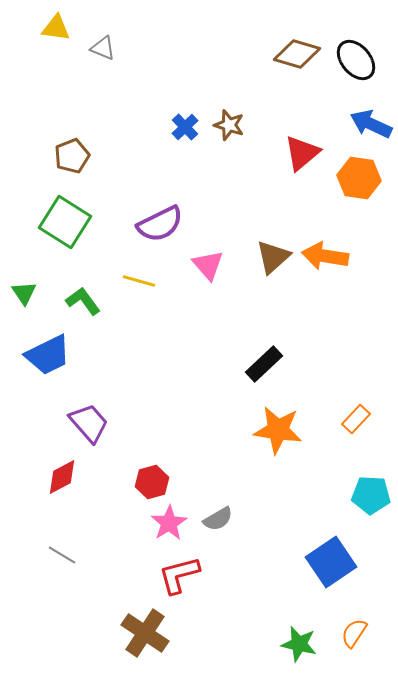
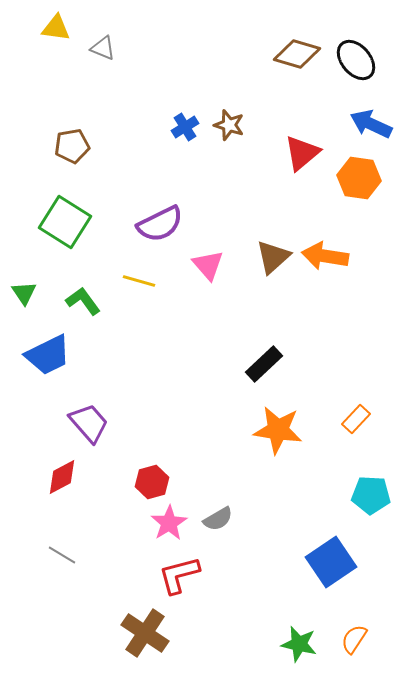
blue cross: rotated 12 degrees clockwise
brown pentagon: moved 10 px up; rotated 12 degrees clockwise
orange semicircle: moved 6 px down
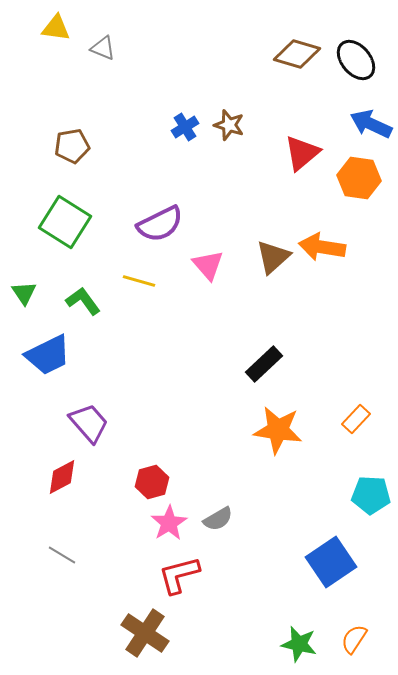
orange arrow: moved 3 px left, 9 px up
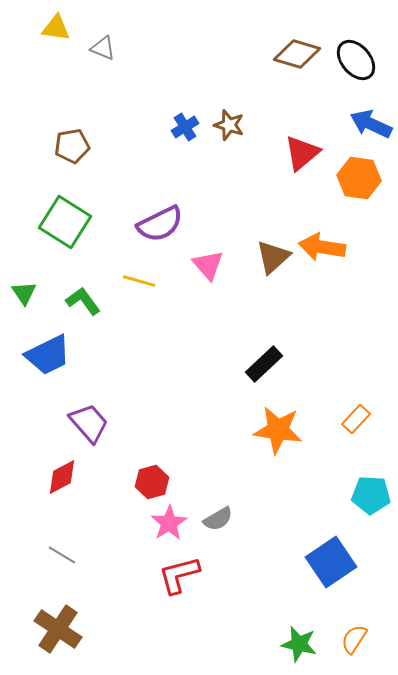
brown cross: moved 87 px left, 4 px up
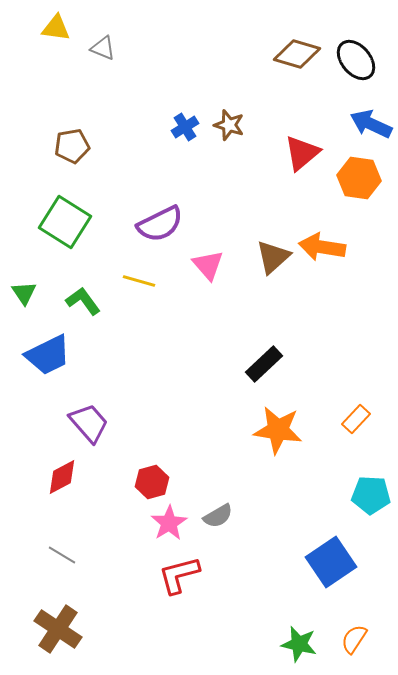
gray semicircle: moved 3 px up
